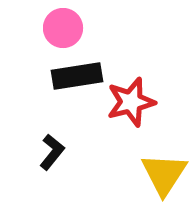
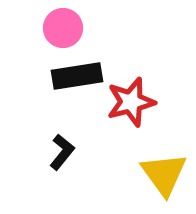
black L-shape: moved 10 px right
yellow triangle: rotated 9 degrees counterclockwise
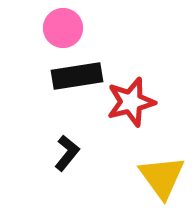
black L-shape: moved 5 px right, 1 px down
yellow triangle: moved 2 px left, 3 px down
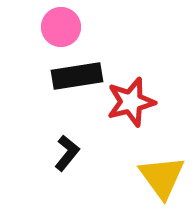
pink circle: moved 2 px left, 1 px up
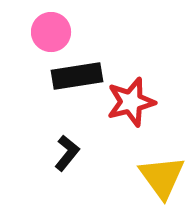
pink circle: moved 10 px left, 5 px down
